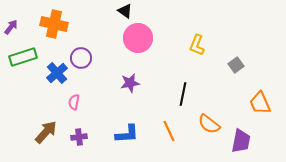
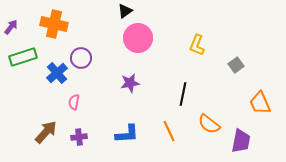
black triangle: rotated 49 degrees clockwise
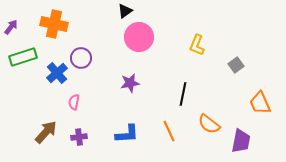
pink circle: moved 1 px right, 1 px up
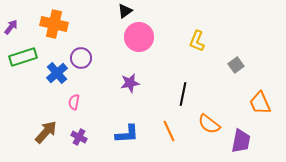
yellow L-shape: moved 4 px up
purple cross: rotated 35 degrees clockwise
